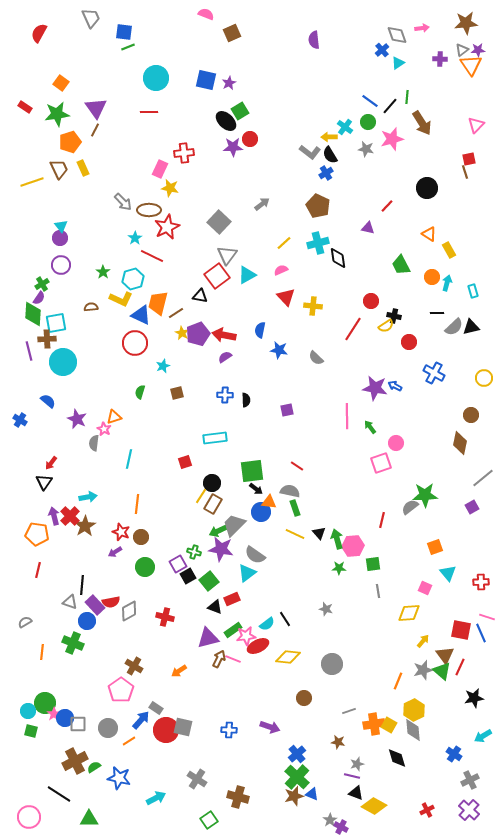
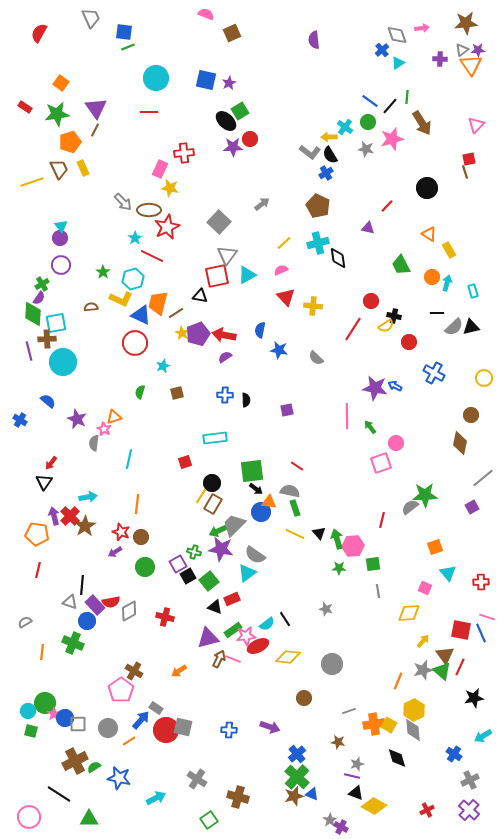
red square at (217, 276): rotated 25 degrees clockwise
brown cross at (134, 666): moved 5 px down
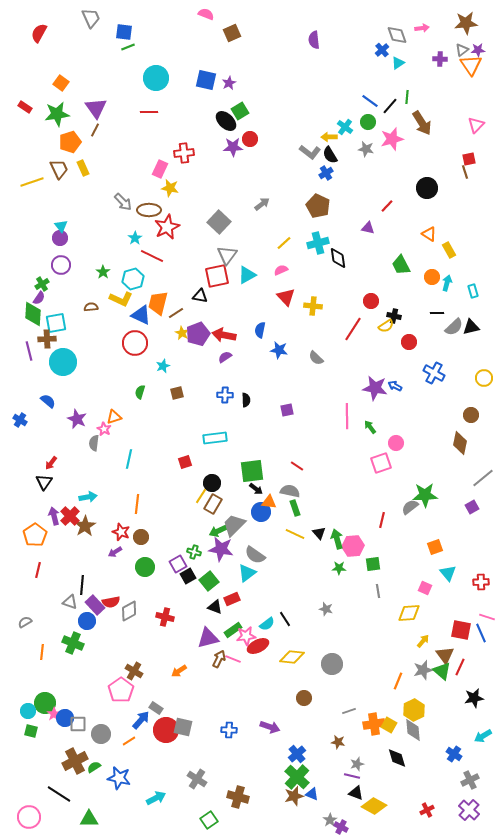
orange pentagon at (37, 534): moved 2 px left, 1 px down; rotated 30 degrees clockwise
yellow diamond at (288, 657): moved 4 px right
gray circle at (108, 728): moved 7 px left, 6 px down
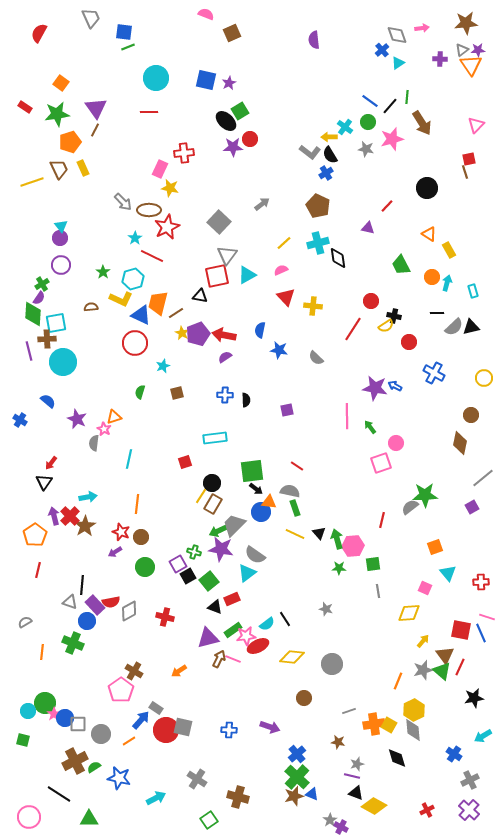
green square at (31, 731): moved 8 px left, 9 px down
